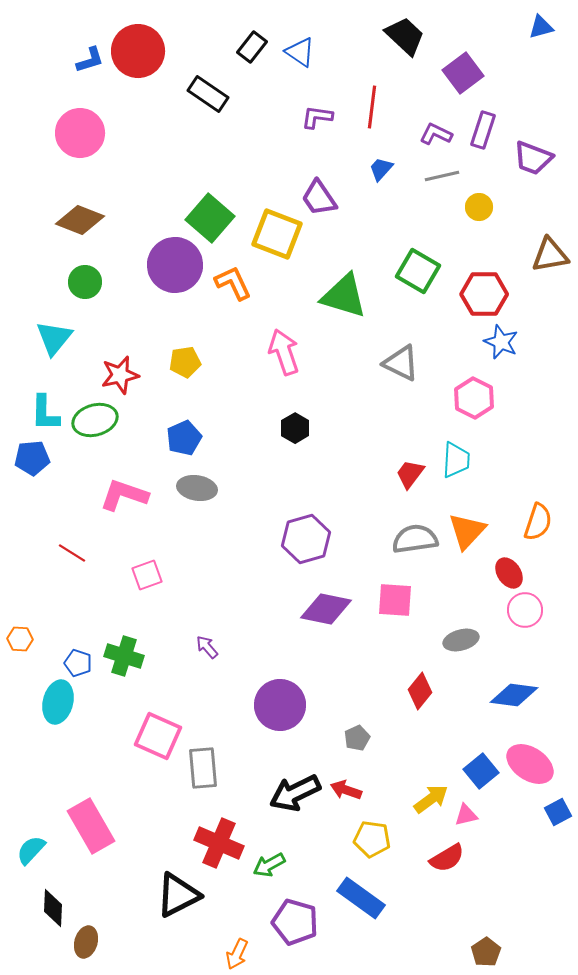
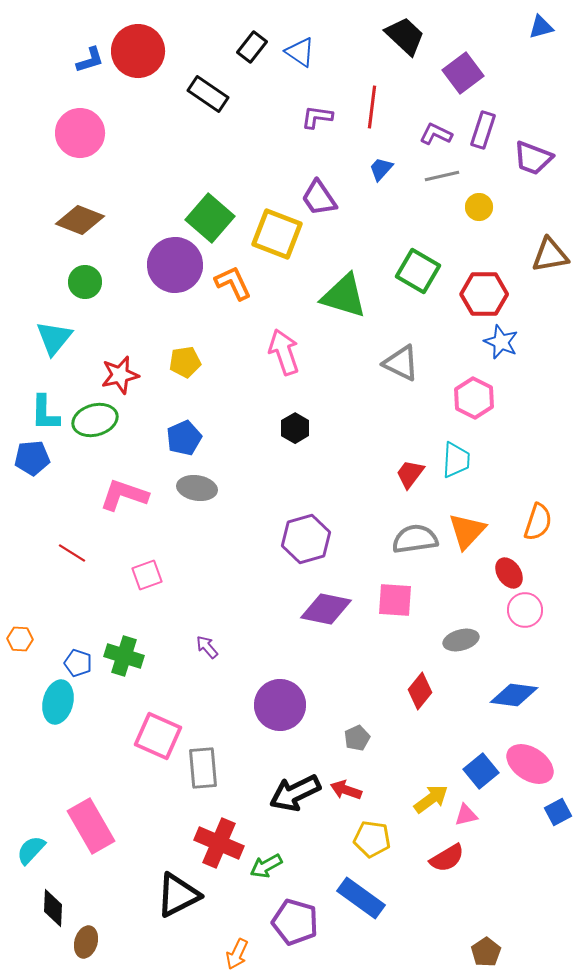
green arrow at (269, 865): moved 3 px left, 1 px down
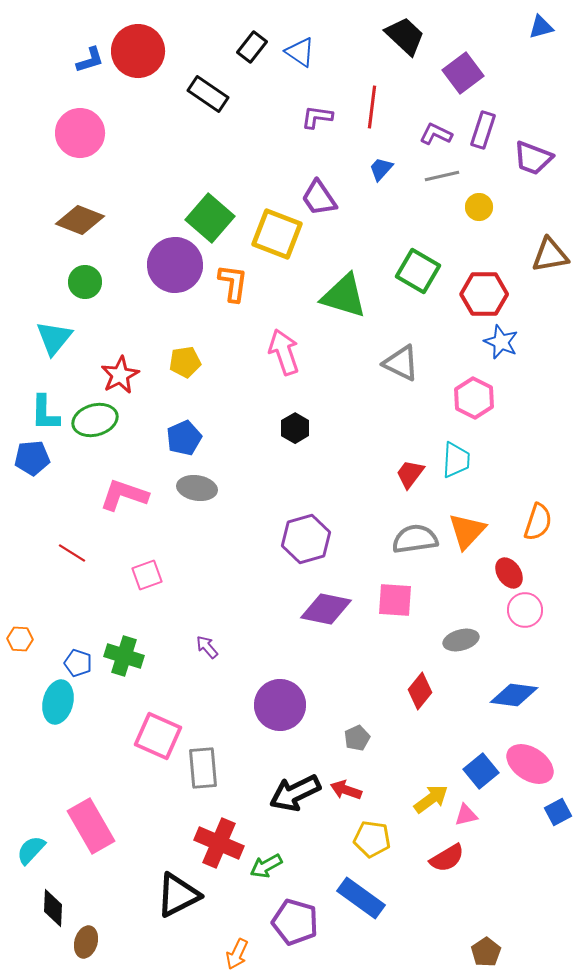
orange L-shape at (233, 283): rotated 33 degrees clockwise
red star at (120, 375): rotated 15 degrees counterclockwise
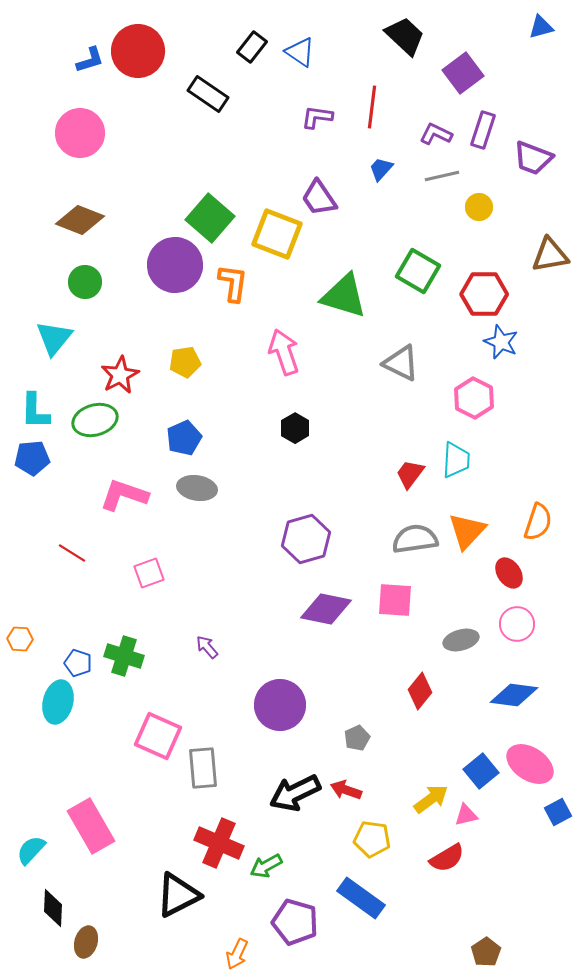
cyan L-shape at (45, 413): moved 10 px left, 2 px up
pink square at (147, 575): moved 2 px right, 2 px up
pink circle at (525, 610): moved 8 px left, 14 px down
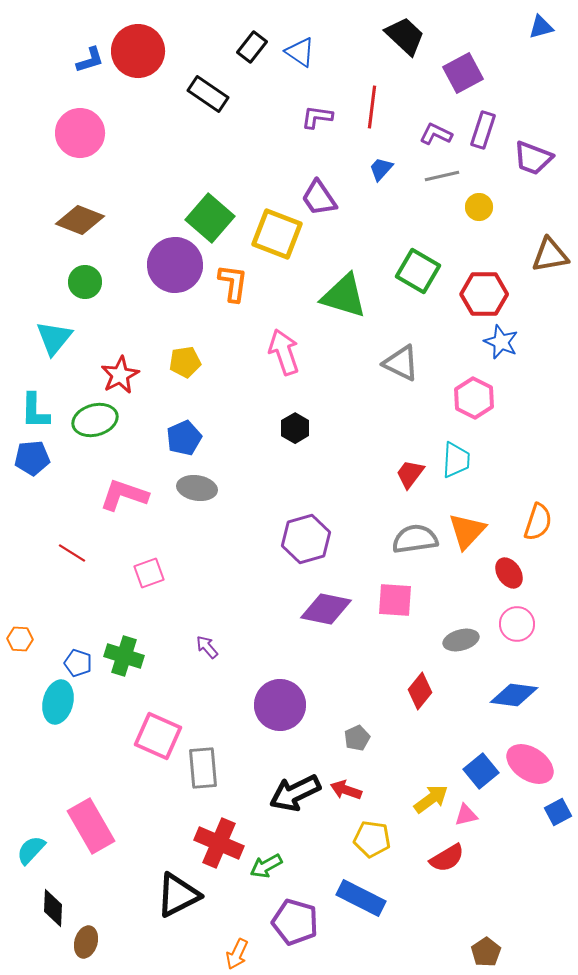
purple square at (463, 73): rotated 9 degrees clockwise
blue rectangle at (361, 898): rotated 9 degrees counterclockwise
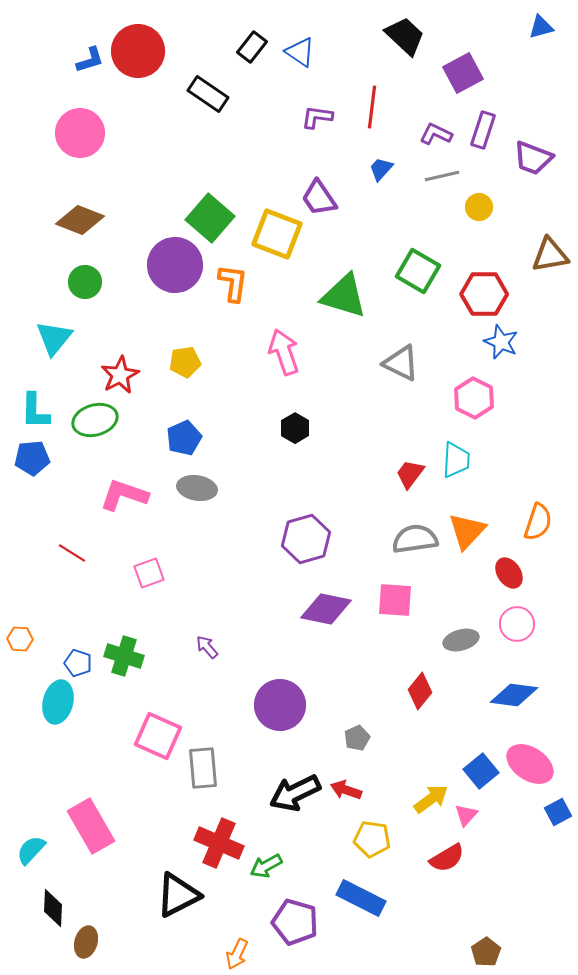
pink triangle at (466, 815): rotated 35 degrees counterclockwise
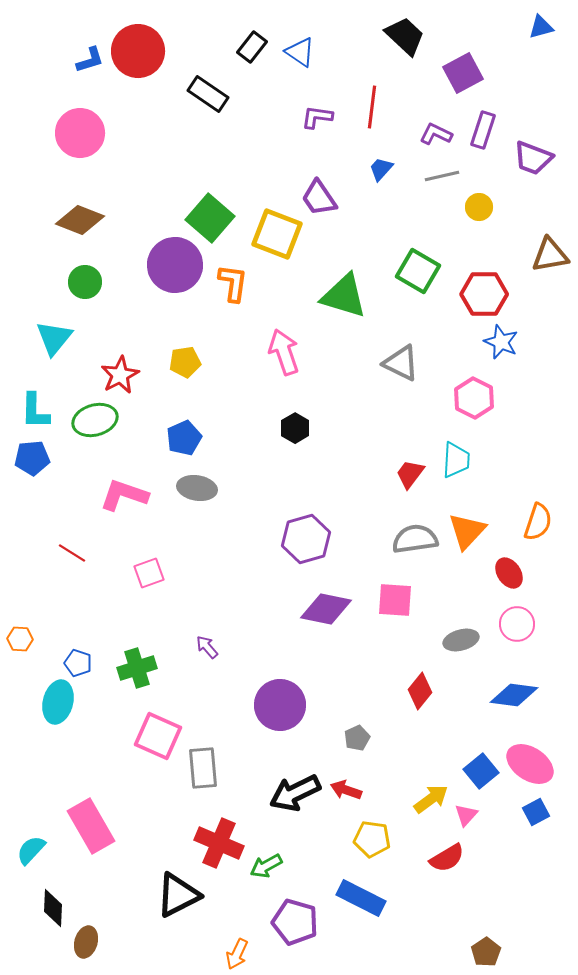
green cross at (124, 656): moved 13 px right, 12 px down; rotated 36 degrees counterclockwise
blue square at (558, 812): moved 22 px left
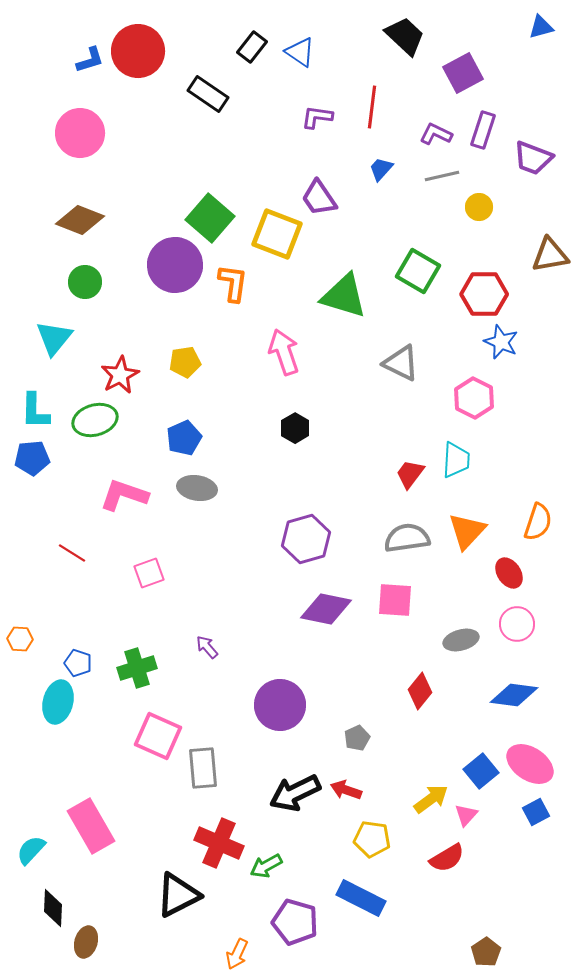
gray semicircle at (415, 539): moved 8 px left, 1 px up
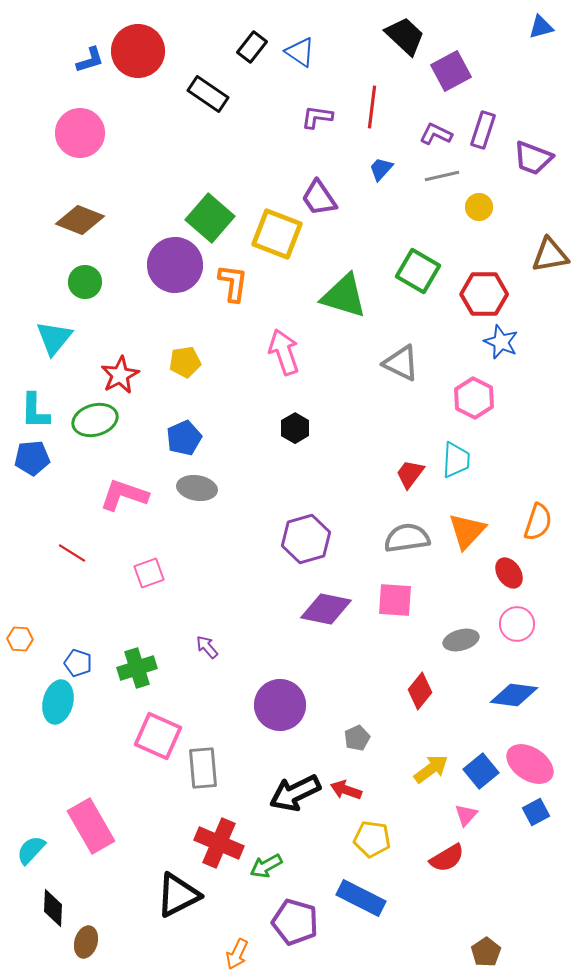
purple square at (463, 73): moved 12 px left, 2 px up
yellow arrow at (431, 799): moved 30 px up
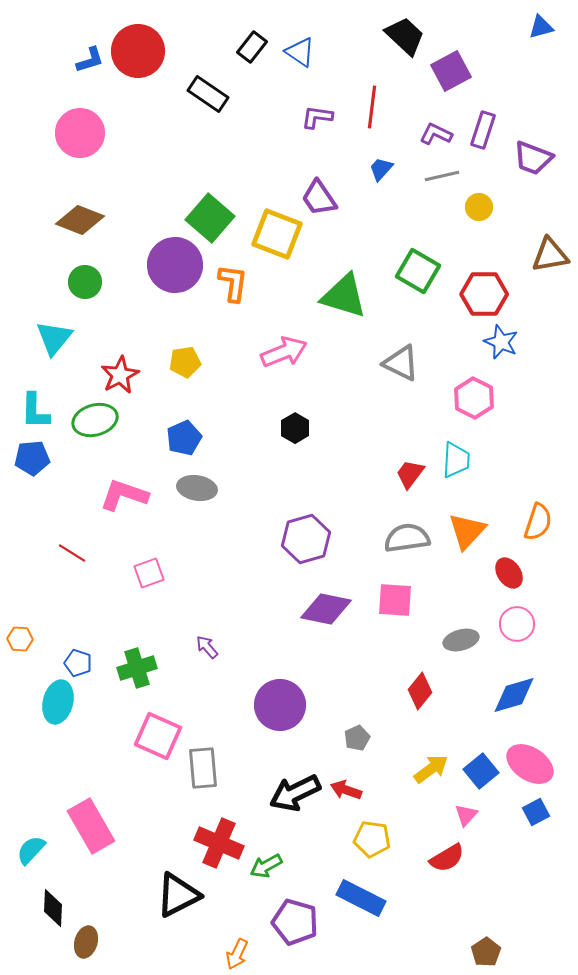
pink arrow at (284, 352): rotated 87 degrees clockwise
blue diamond at (514, 695): rotated 24 degrees counterclockwise
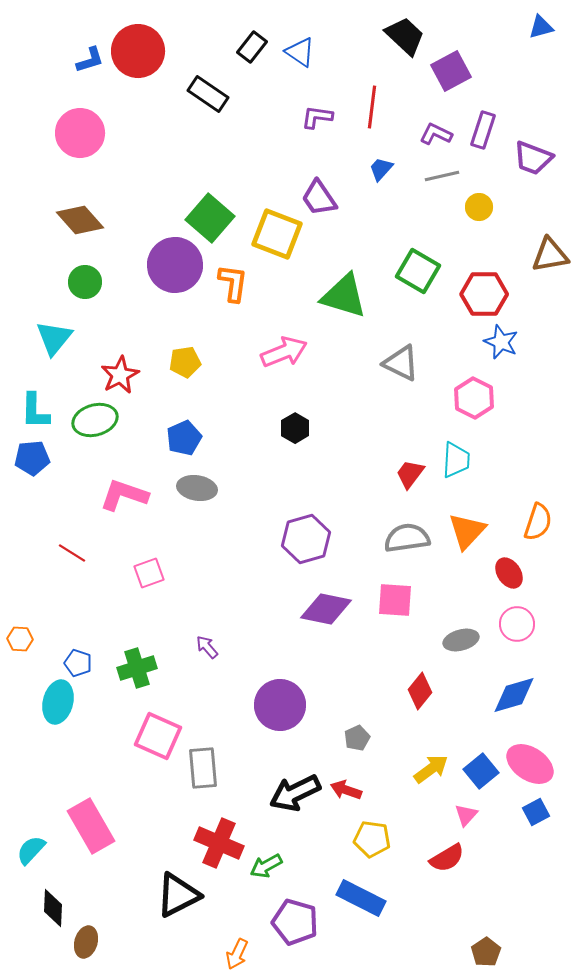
brown diamond at (80, 220): rotated 27 degrees clockwise
